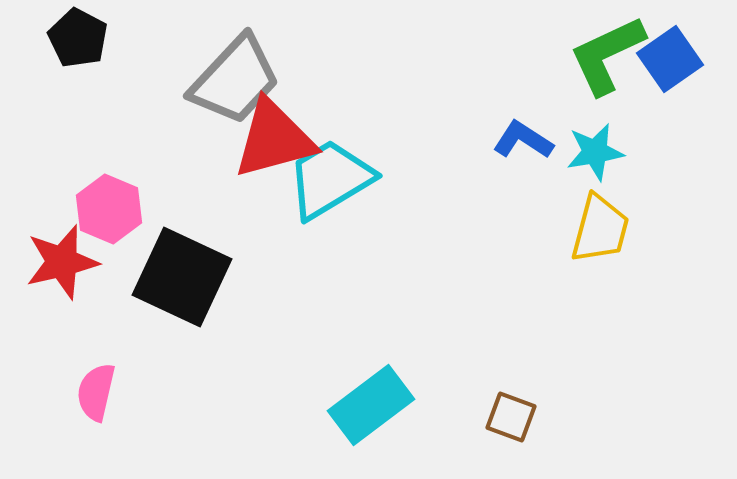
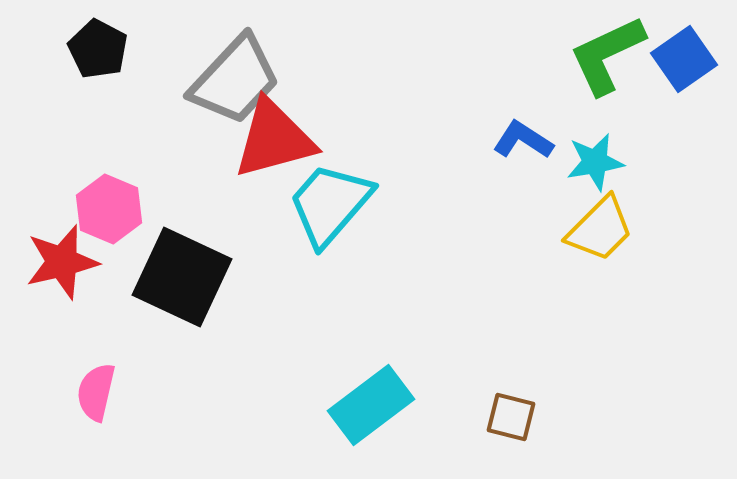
black pentagon: moved 20 px right, 11 px down
blue square: moved 14 px right
cyan star: moved 10 px down
cyan trapezoid: moved 25 px down; rotated 18 degrees counterclockwise
yellow trapezoid: rotated 30 degrees clockwise
brown square: rotated 6 degrees counterclockwise
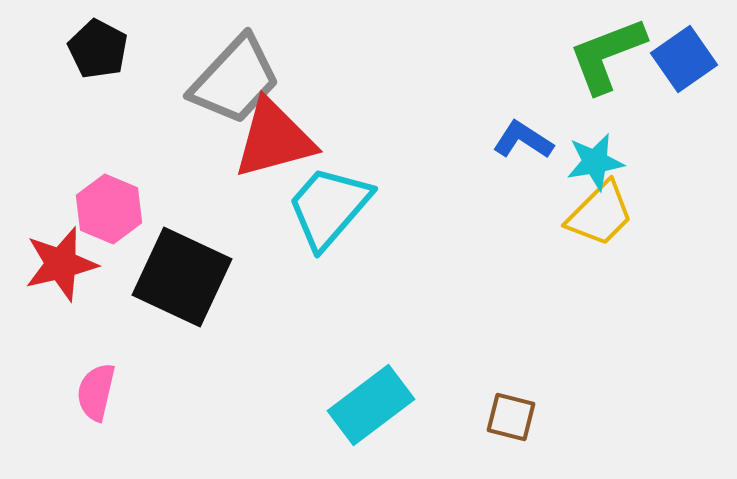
green L-shape: rotated 4 degrees clockwise
cyan trapezoid: moved 1 px left, 3 px down
yellow trapezoid: moved 15 px up
red star: moved 1 px left, 2 px down
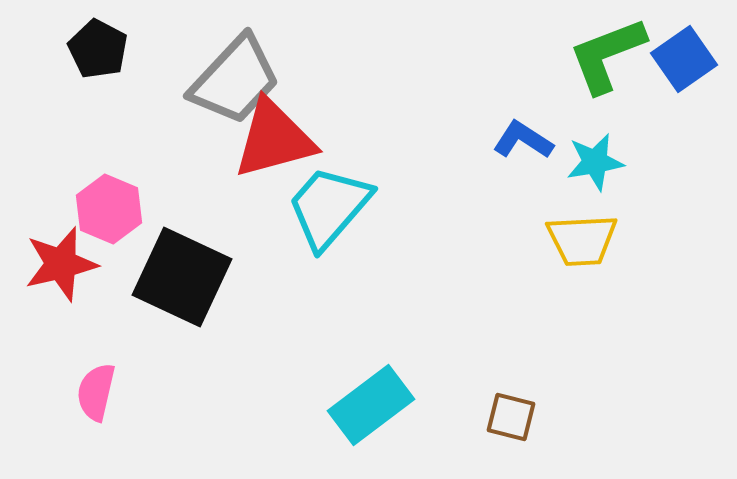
yellow trapezoid: moved 18 px left, 26 px down; rotated 42 degrees clockwise
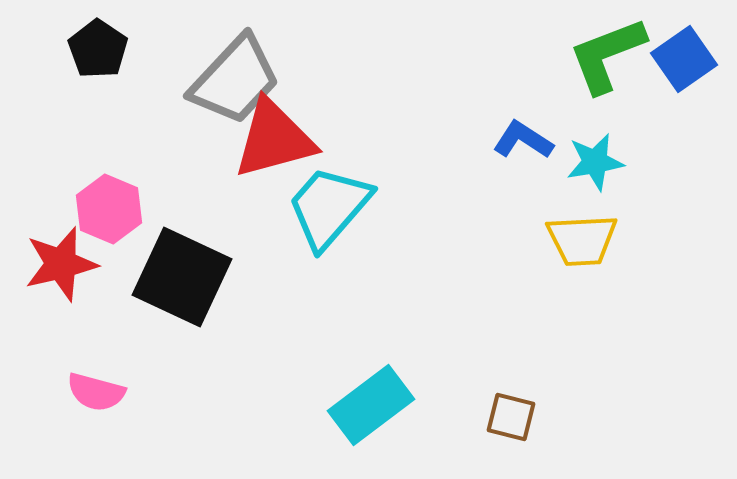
black pentagon: rotated 6 degrees clockwise
pink semicircle: rotated 88 degrees counterclockwise
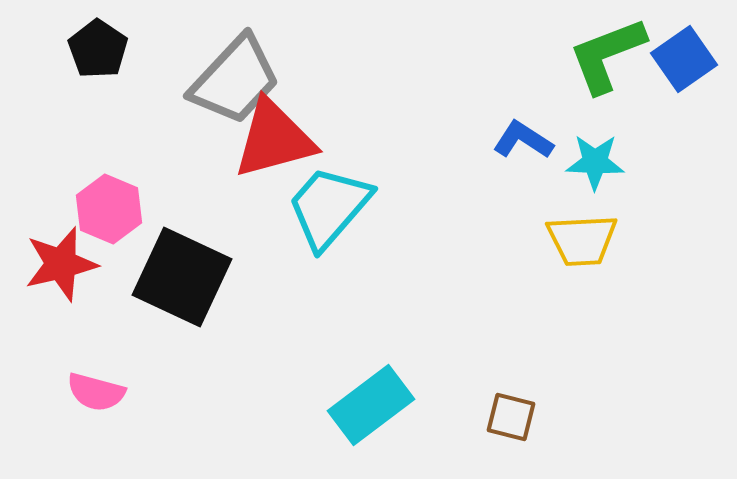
cyan star: rotated 12 degrees clockwise
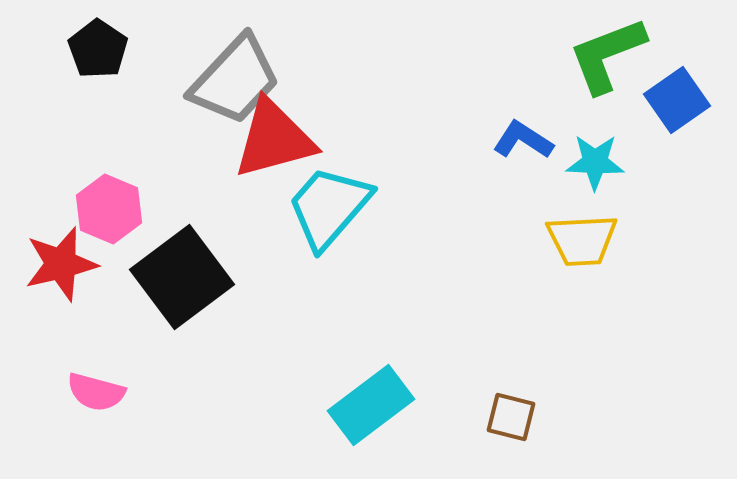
blue square: moved 7 px left, 41 px down
black square: rotated 28 degrees clockwise
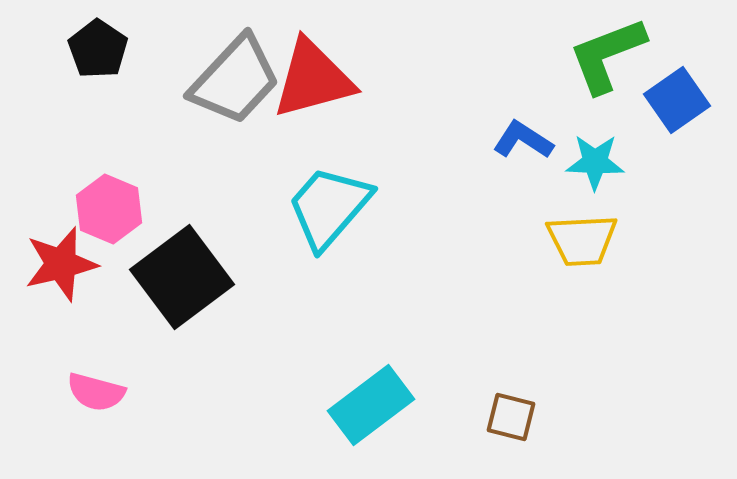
red triangle: moved 39 px right, 60 px up
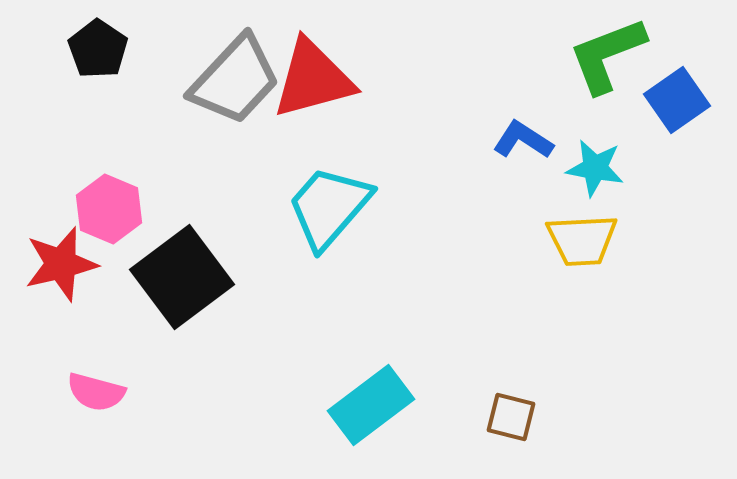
cyan star: moved 6 px down; rotated 8 degrees clockwise
